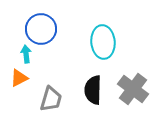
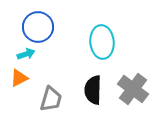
blue circle: moved 3 px left, 2 px up
cyan ellipse: moved 1 px left
cyan arrow: rotated 78 degrees clockwise
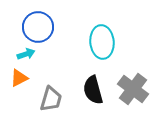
black semicircle: rotated 16 degrees counterclockwise
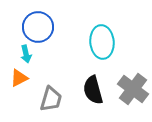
cyan arrow: rotated 96 degrees clockwise
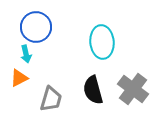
blue circle: moved 2 px left
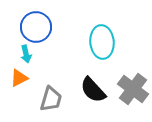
black semicircle: rotated 28 degrees counterclockwise
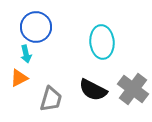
black semicircle: rotated 20 degrees counterclockwise
